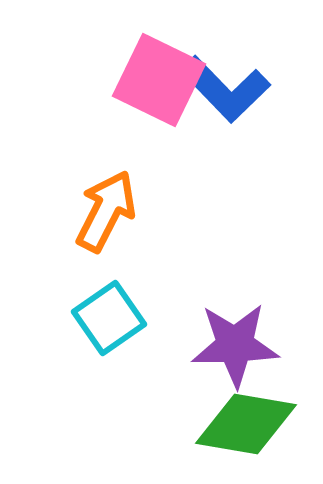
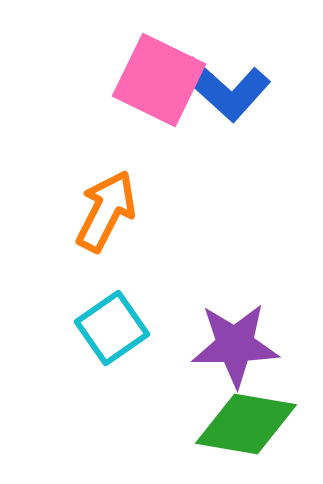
blue L-shape: rotated 4 degrees counterclockwise
cyan square: moved 3 px right, 10 px down
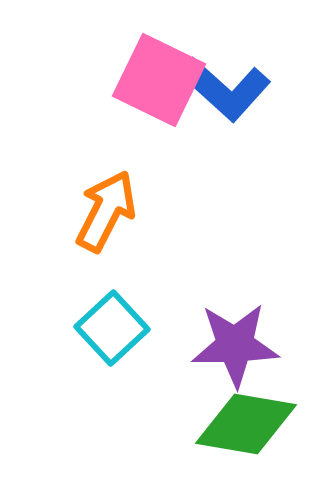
cyan square: rotated 8 degrees counterclockwise
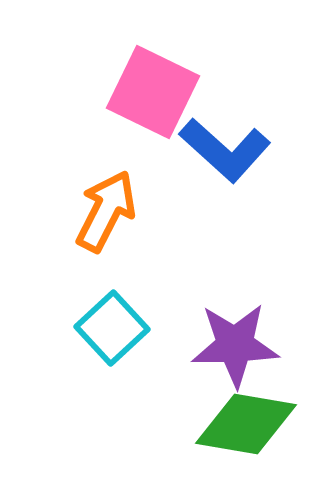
pink square: moved 6 px left, 12 px down
blue L-shape: moved 61 px down
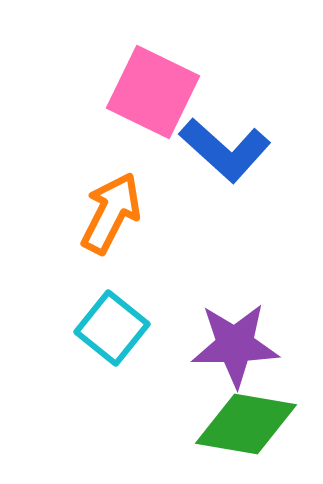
orange arrow: moved 5 px right, 2 px down
cyan square: rotated 8 degrees counterclockwise
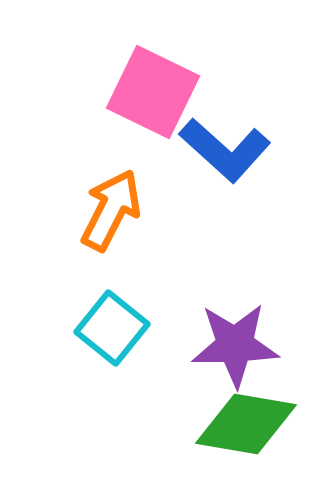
orange arrow: moved 3 px up
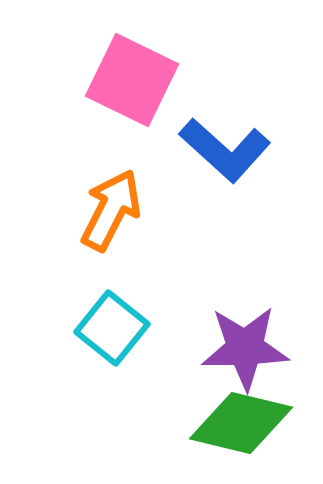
pink square: moved 21 px left, 12 px up
purple star: moved 10 px right, 3 px down
green diamond: moved 5 px left, 1 px up; rotated 4 degrees clockwise
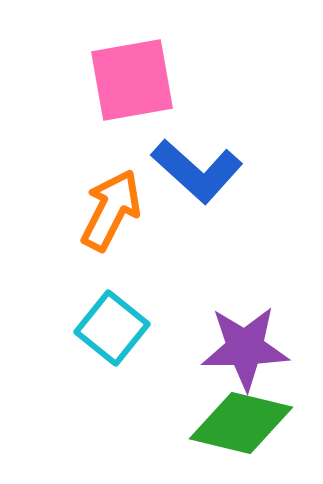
pink square: rotated 36 degrees counterclockwise
blue L-shape: moved 28 px left, 21 px down
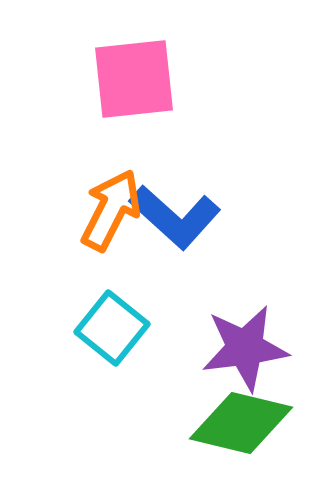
pink square: moved 2 px right, 1 px up; rotated 4 degrees clockwise
blue L-shape: moved 22 px left, 46 px down
purple star: rotated 6 degrees counterclockwise
